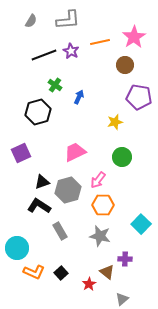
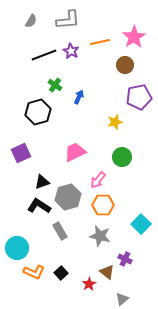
purple pentagon: rotated 20 degrees counterclockwise
gray hexagon: moved 7 px down
purple cross: rotated 24 degrees clockwise
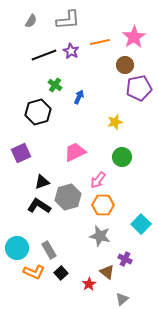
purple pentagon: moved 9 px up
gray rectangle: moved 11 px left, 19 px down
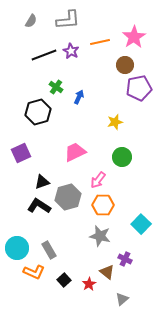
green cross: moved 1 px right, 2 px down
black square: moved 3 px right, 7 px down
